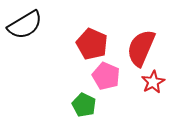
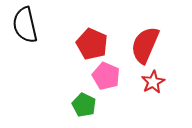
black semicircle: rotated 108 degrees clockwise
red semicircle: moved 4 px right, 3 px up
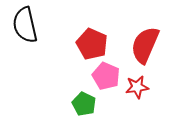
red star: moved 16 px left, 5 px down; rotated 20 degrees clockwise
green pentagon: moved 1 px up
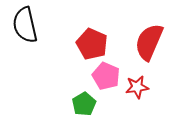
red semicircle: moved 4 px right, 3 px up
green pentagon: rotated 15 degrees clockwise
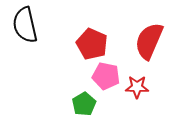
red semicircle: moved 1 px up
pink pentagon: rotated 12 degrees counterclockwise
red star: rotated 10 degrees clockwise
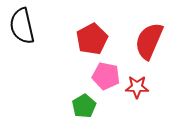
black semicircle: moved 3 px left, 1 px down
red pentagon: moved 5 px up; rotated 20 degrees clockwise
green pentagon: moved 2 px down
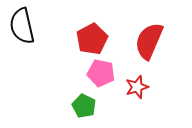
pink pentagon: moved 5 px left, 3 px up
red star: rotated 20 degrees counterclockwise
green pentagon: rotated 15 degrees counterclockwise
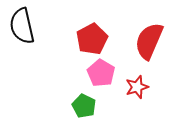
pink pentagon: rotated 20 degrees clockwise
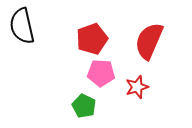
red pentagon: rotated 8 degrees clockwise
pink pentagon: rotated 28 degrees counterclockwise
